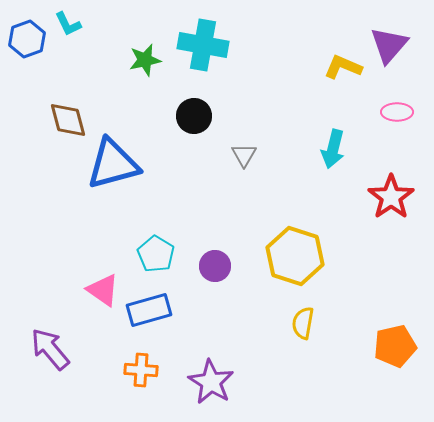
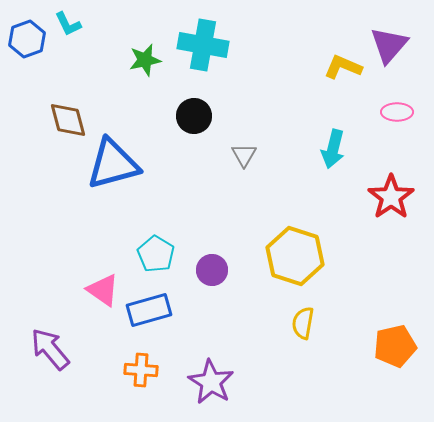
purple circle: moved 3 px left, 4 px down
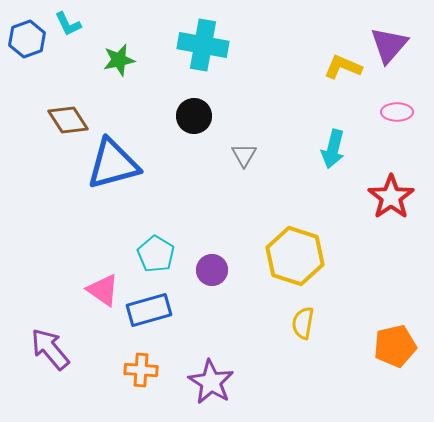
green star: moved 26 px left
brown diamond: rotated 18 degrees counterclockwise
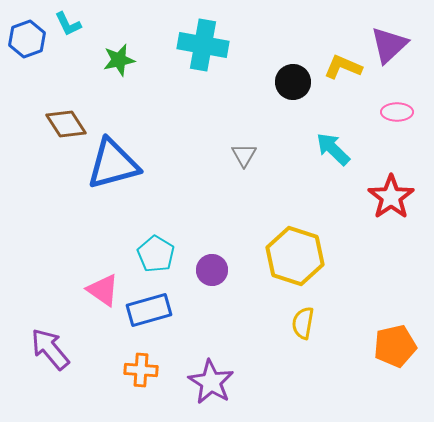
purple triangle: rotated 6 degrees clockwise
black circle: moved 99 px right, 34 px up
brown diamond: moved 2 px left, 4 px down
cyan arrow: rotated 120 degrees clockwise
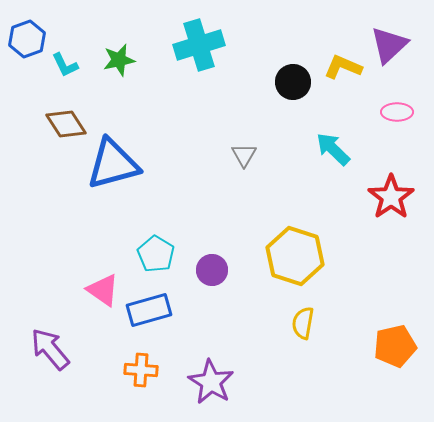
cyan L-shape: moved 3 px left, 41 px down
cyan cross: moved 4 px left; rotated 27 degrees counterclockwise
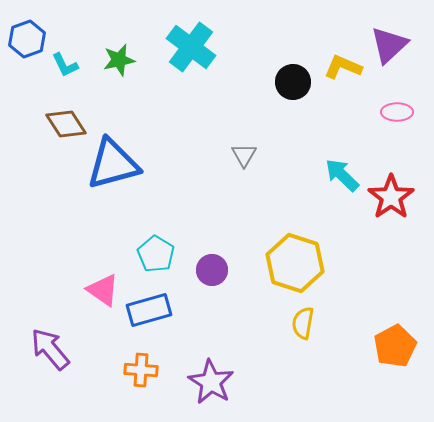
cyan cross: moved 8 px left, 2 px down; rotated 36 degrees counterclockwise
cyan arrow: moved 9 px right, 26 px down
yellow hexagon: moved 7 px down
orange pentagon: rotated 15 degrees counterclockwise
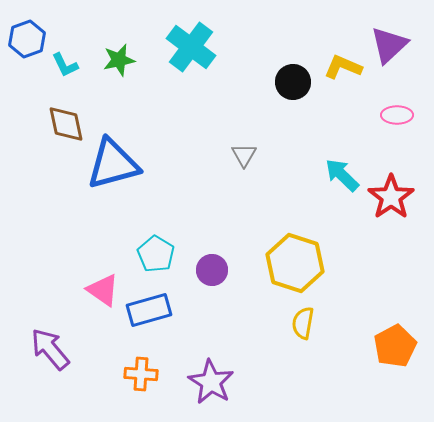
pink ellipse: moved 3 px down
brown diamond: rotated 21 degrees clockwise
orange cross: moved 4 px down
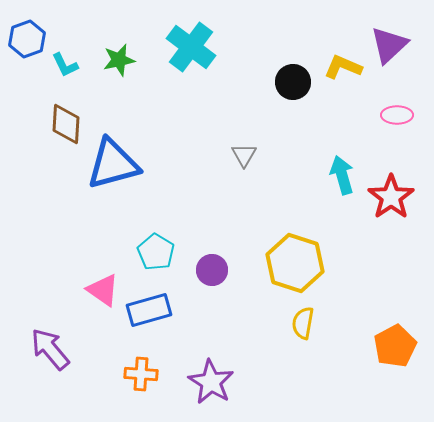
brown diamond: rotated 15 degrees clockwise
cyan arrow: rotated 30 degrees clockwise
cyan pentagon: moved 2 px up
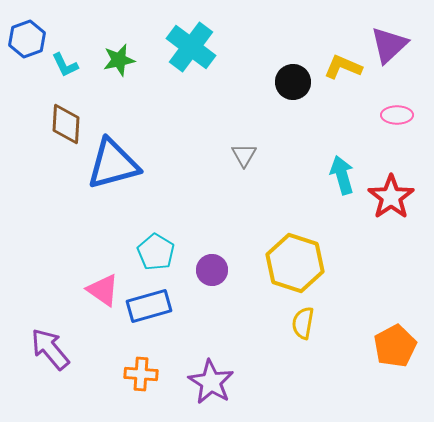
blue rectangle: moved 4 px up
